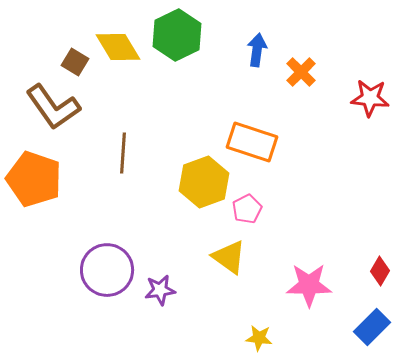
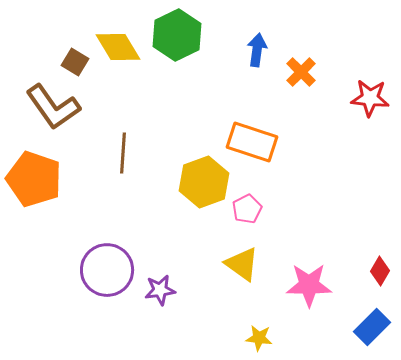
yellow triangle: moved 13 px right, 7 px down
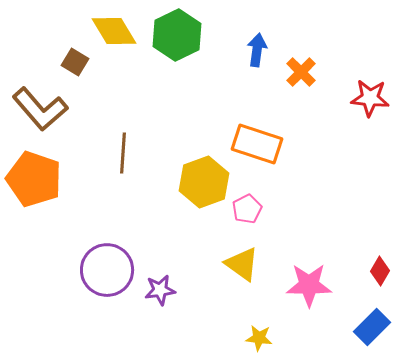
yellow diamond: moved 4 px left, 16 px up
brown L-shape: moved 13 px left, 2 px down; rotated 6 degrees counterclockwise
orange rectangle: moved 5 px right, 2 px down
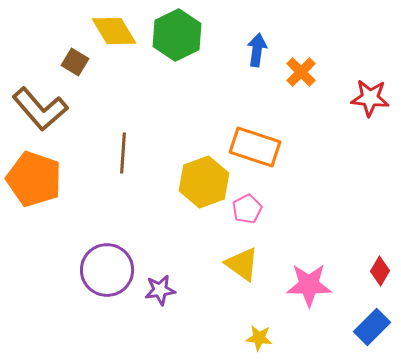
orange rectangle: moved 2 px left, 3 px down
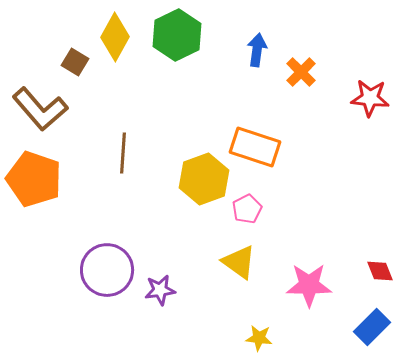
yellow diamond: moved 1 px right, 6 px down; rotated 60 degrees clockwise
yellow hexagon: moved 3 px up
yellow triangle: moved 3 px left, 2 px up
red diamond: rotated 52 degrees counterclockwise
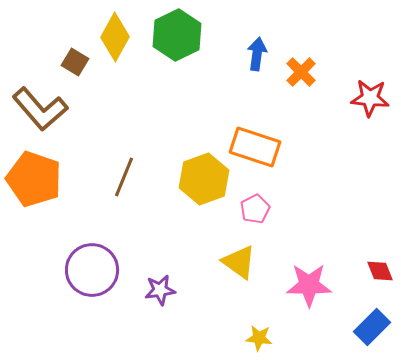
blue arrow: moved 4 px down
brown line: moved 1 px right, 24 px down; rotated 18 degrees clockwise
pink pentagon: moved 8 px right
purple circle: moved 15 px left
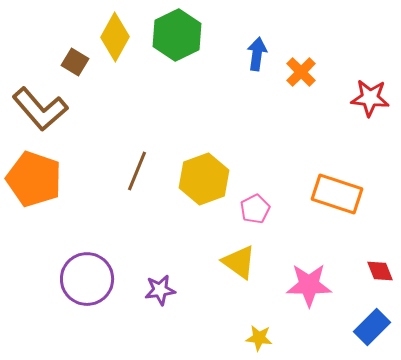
orange rectangle: moved 82 px right, 47 px down
brown line: moved 13 px right, 6 px up
purple circle: moved 5 px left, 9 px down
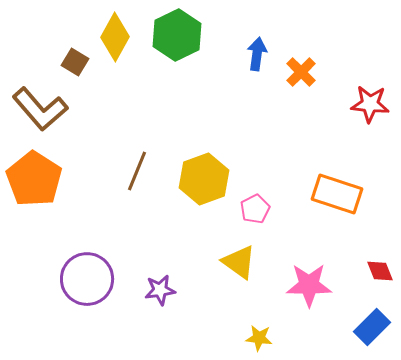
red star: moved 6 px down
orange pentagon: rotated 14 degrees clockwise
